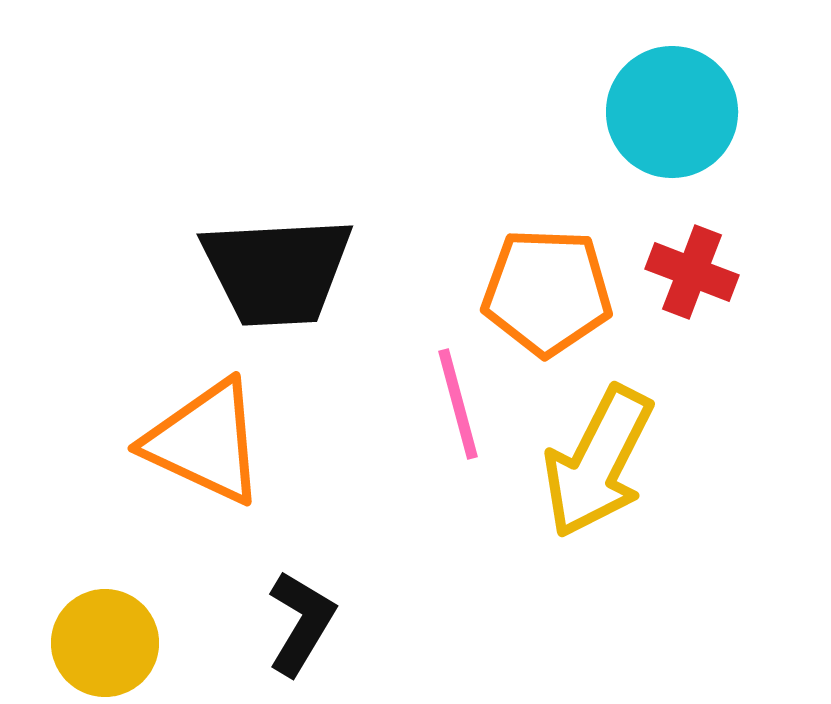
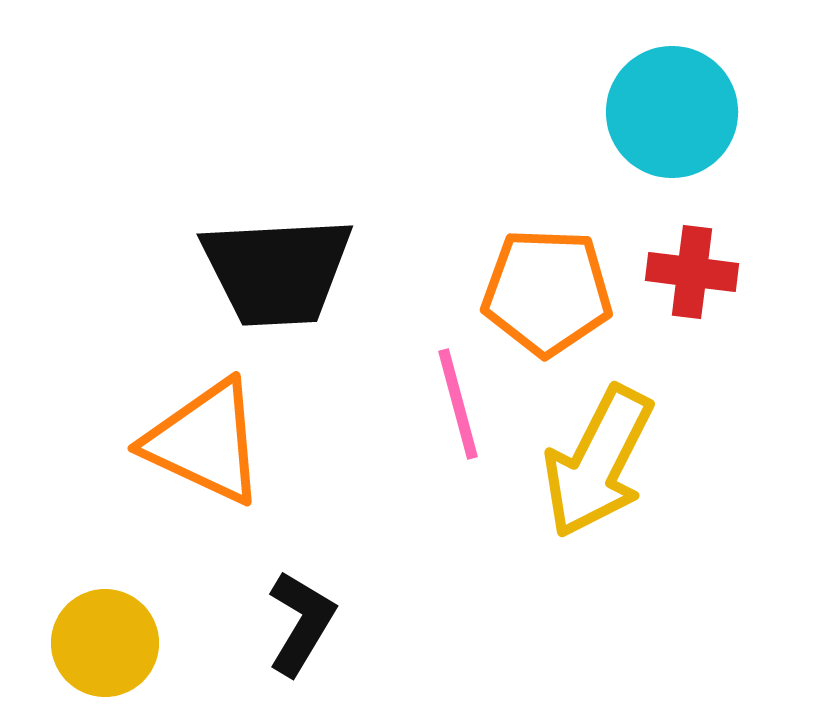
red cross: rotated 14 degrees counterclockwise
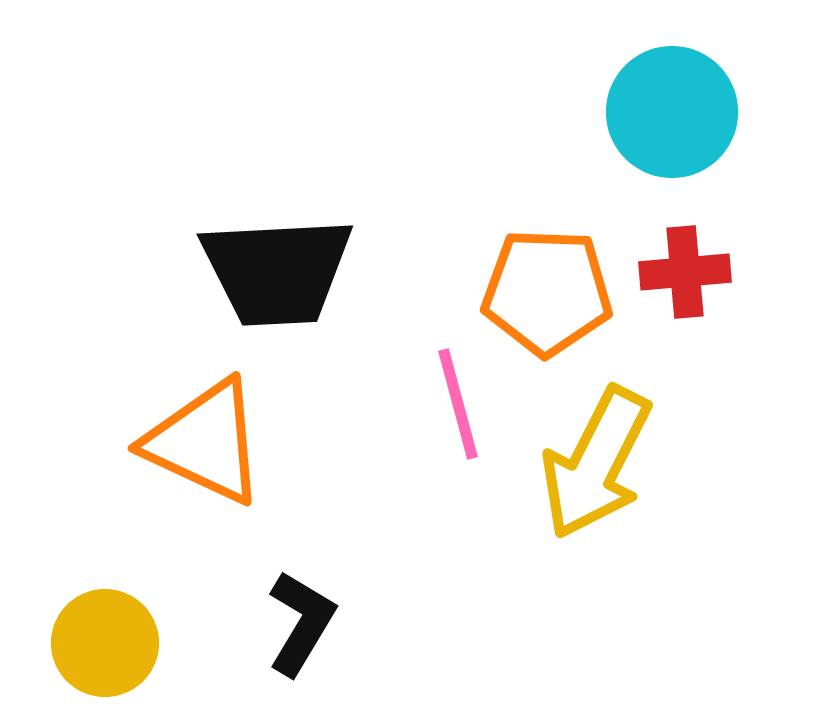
red cross: moved 7 px left; rotated 12 degrees counterclockwise
yellow arrow: moved 2 px left, 1 px down
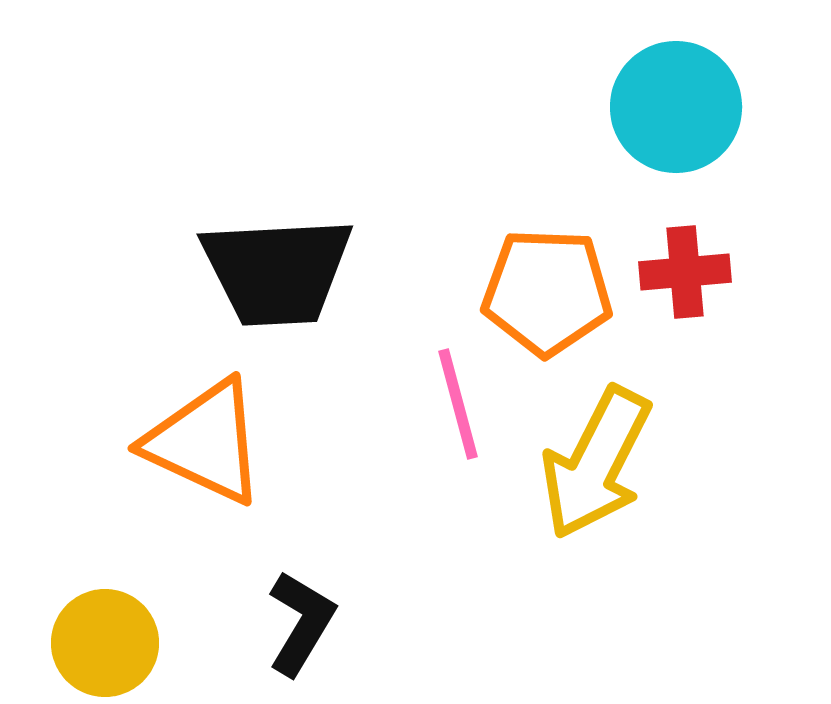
cyan circle: moved 4 px right, 5 px up
